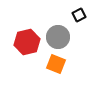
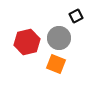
black square: moved 3 px left, 1 px down
gray circle: moved 1 px right, 1 px down
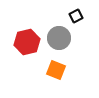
orange square: moved 6 px down
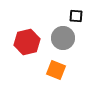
black square: rotated 32 degrees clockwise
gray circle: moved 4 px right
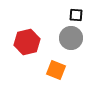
black square: moved 1 px up
gray circle: moved 8 px right
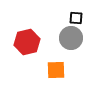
black square: moved 3 px down
orange square: rotated 24 degrees counterclockwise
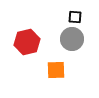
black square: moved 1 px left, 1 px up
gray circle: moved 1 px right, 1 px down
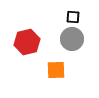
black square: moved 2 px left
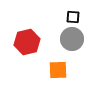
orange square: moved 2 px right
